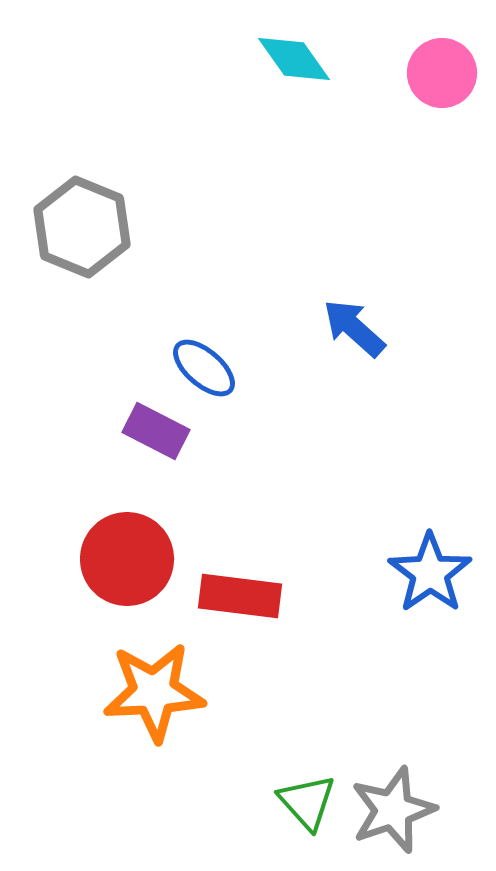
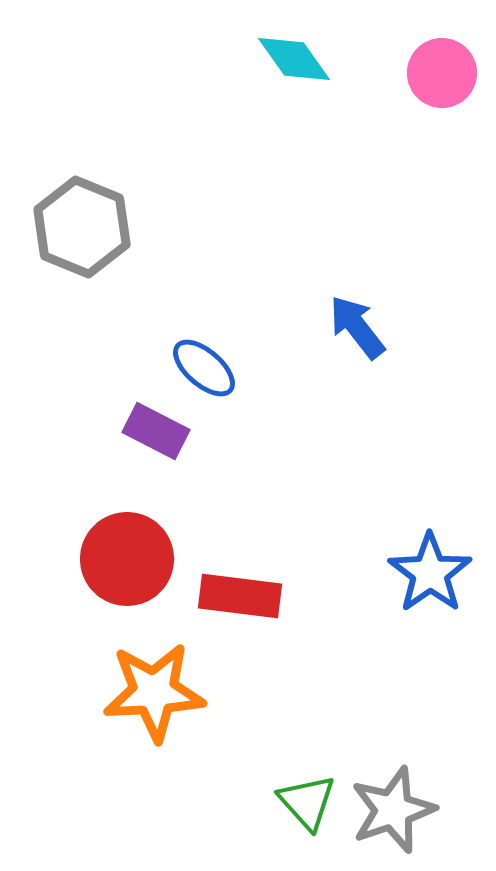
blue arrow: moved 3 px right, 1 px up; rotated 10 degrees clockwise
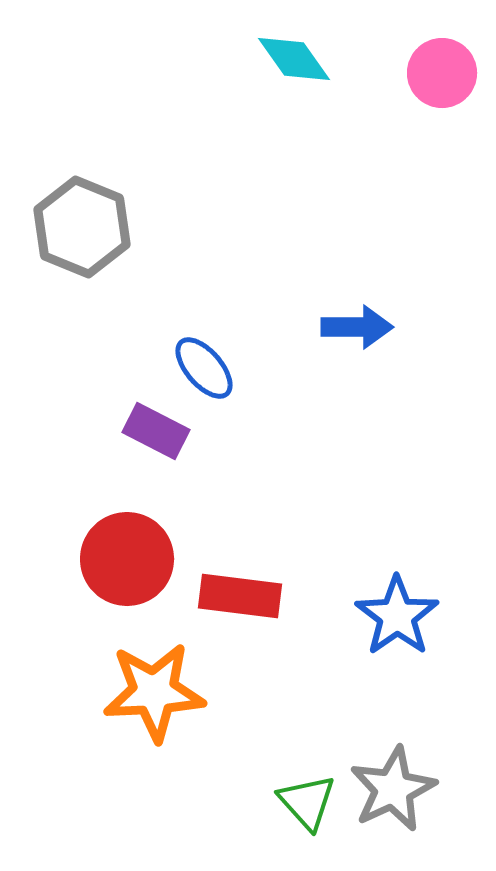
blue arrow: rotated 128 degrees clockwise
blue ellipse: rotated 8 degrees clockwise
blue star: moved 33 px left, 43 px down
gray star: moved 21 px up; rotated 6 degrees counterclockwise
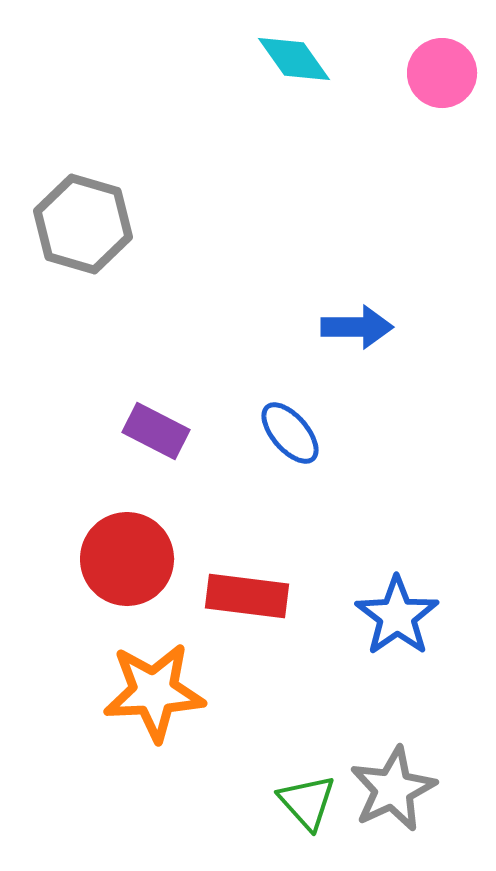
gray hexagon: moved 1 px right, 3 px up; rotated 6 degrees counterclockwise
blue ellipse: moved 86 px right, 65 px down
red rectangle: moved 7 px right
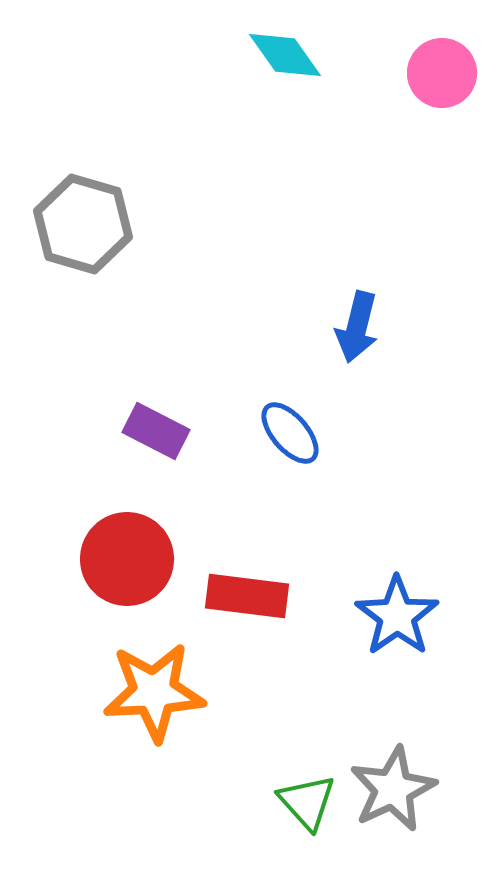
cyan diamond: moved 9 px left, 4 px up
blue arrow: rotated 104 degrees clockwise
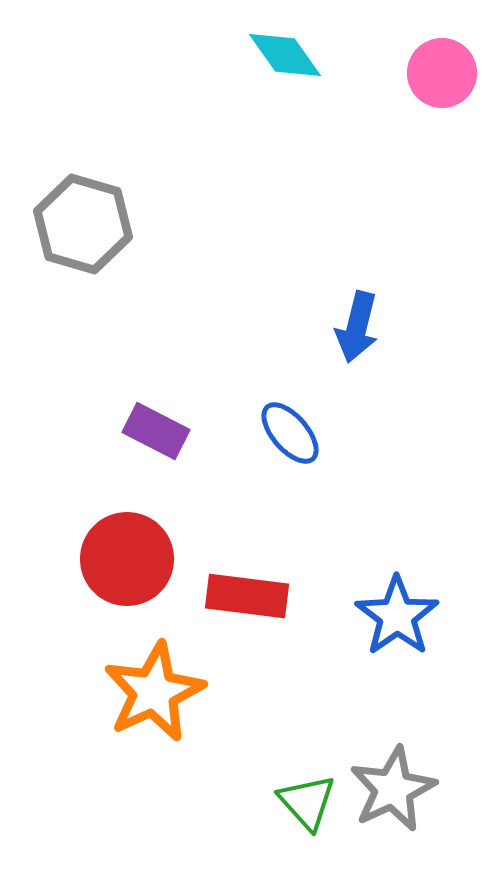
orange star: rotated 22 degrees counterclockwise
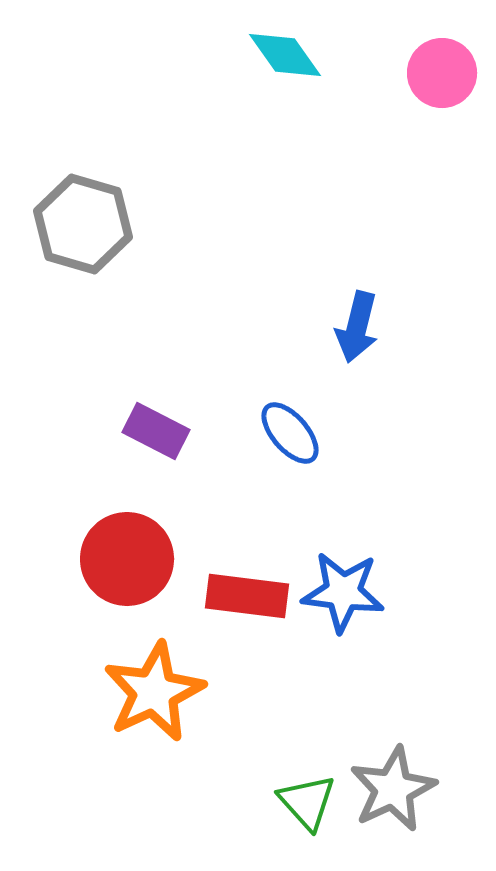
blue star: moved 54 px left, 24 px up; rotated 30 degrees counterclockwise
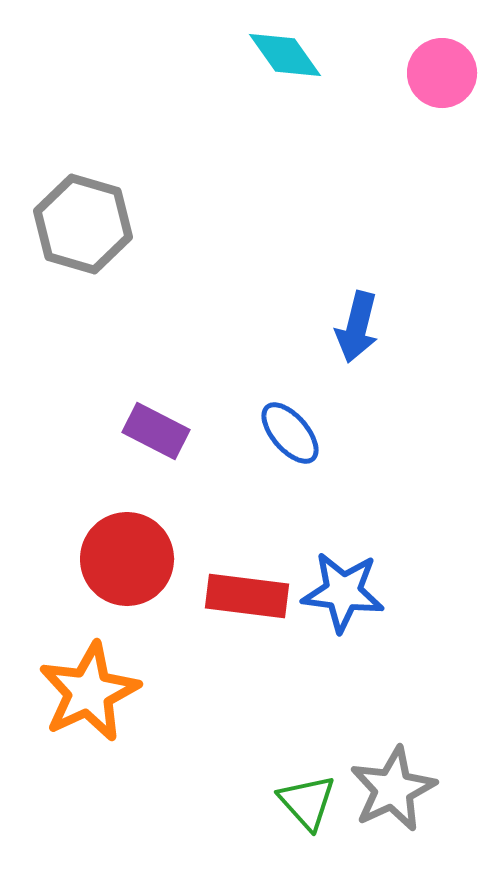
orange star: moved 65 px left
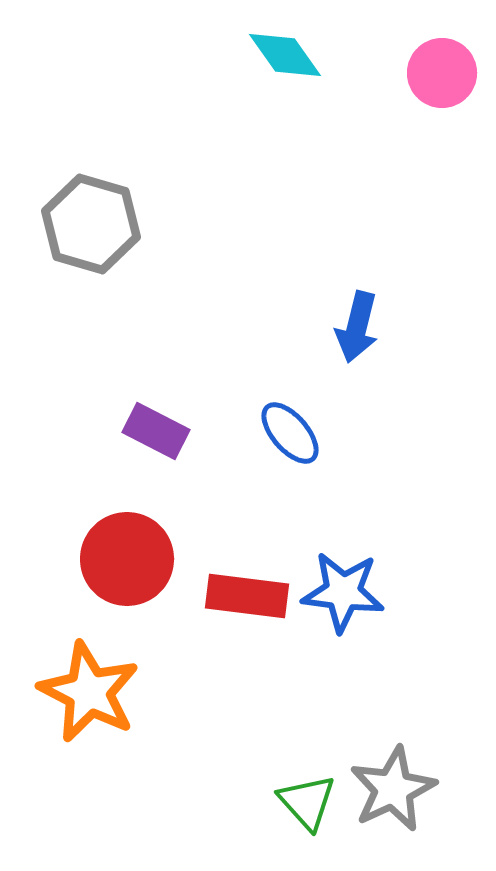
gray hexagon: moved 8 px right
orange star: rotated 20 degrees counterclockwise
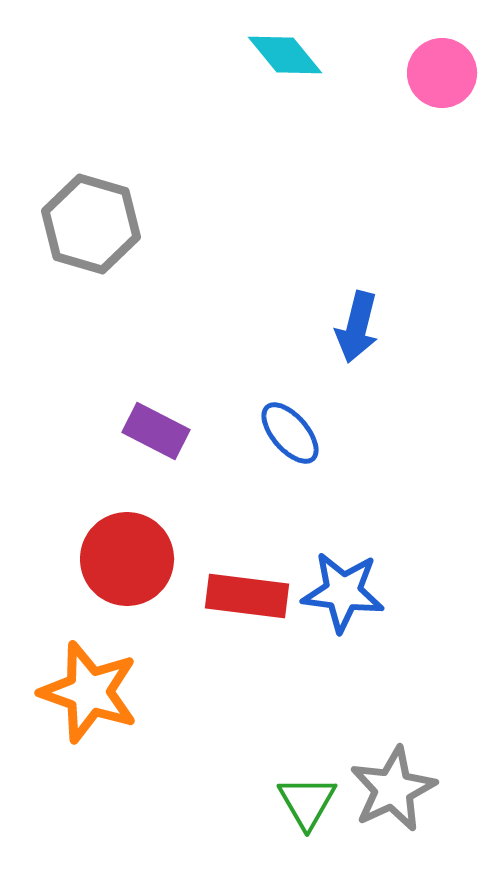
cyan diamond: rotated 4 degrees counterclockwise
orange star: rotated 8 degrees counterclockwise
green triangle: rotated 12 degrees clockwise
